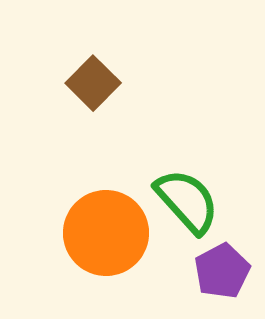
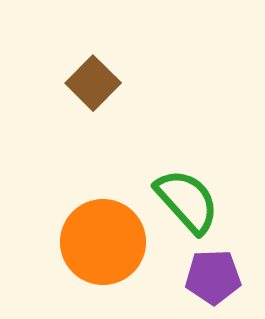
orange circle: moved 3 px left, 9 px down
purple pentagon: moved 9 px left, 6 px down; rotated 26 degrees clockwise
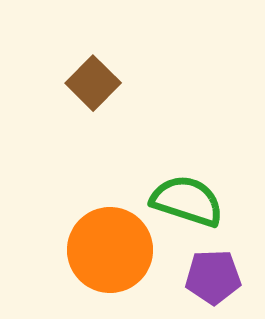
green semicircle: rotated 30 degrees counterclockwise
orange circle: moved 7 px right, 8 px down
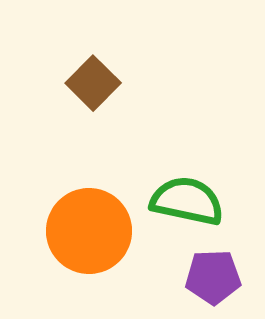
green semicircle: rotated 6 degrees counterclockwise
orange circle: moved 21 px left, 19 px up
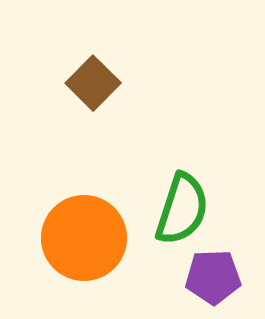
green semicircle: moved 5 px left, 8 px down; rotated 96 degrees clockwise
orange circle: moved 5 px left, 7 px down
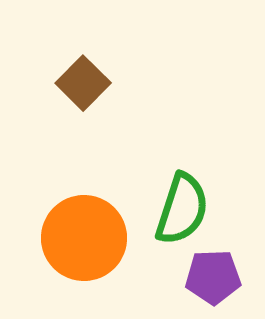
brown square: moved 10 px left
